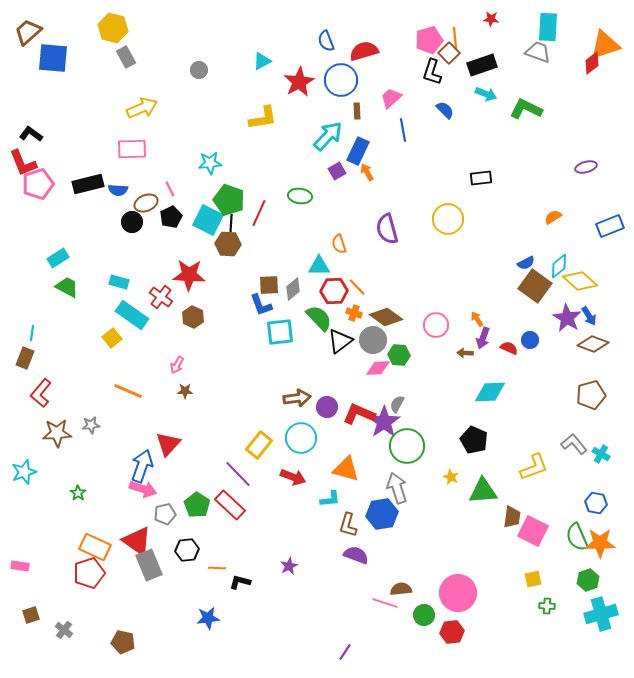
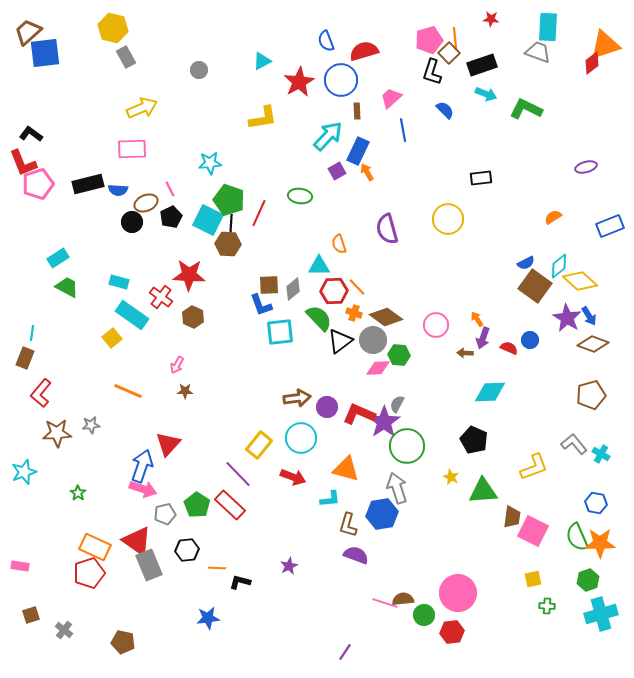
blue square at (53, 58): moved 8 px left, 5 px up; rotated 12 degrees counterclockwise
brown semicircle at (401, 589): moved 2 px right, 10 px down
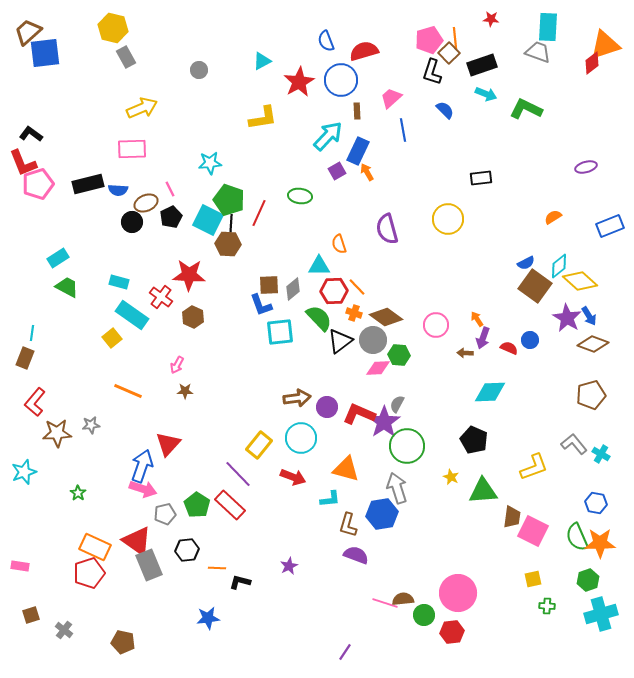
red L-shape at (41, 393): moved 6 px left, 9 px down
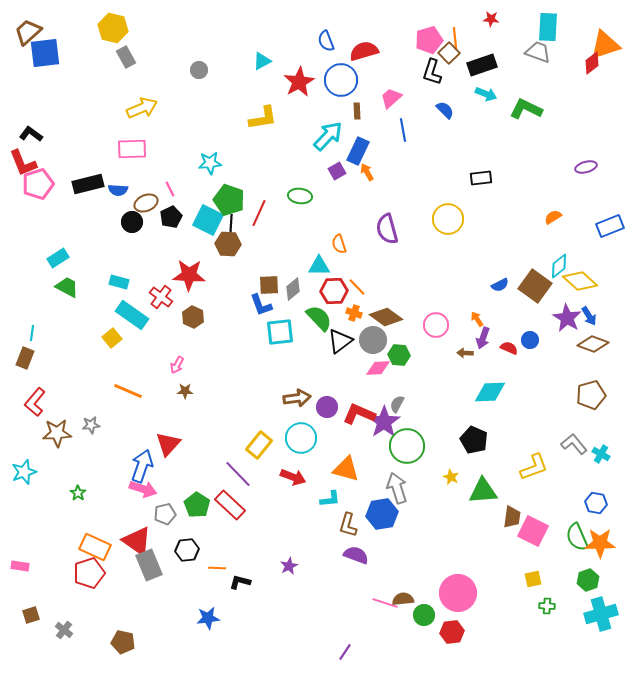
blue semicircle at (526, 263): moved 26 px left, 22 px down
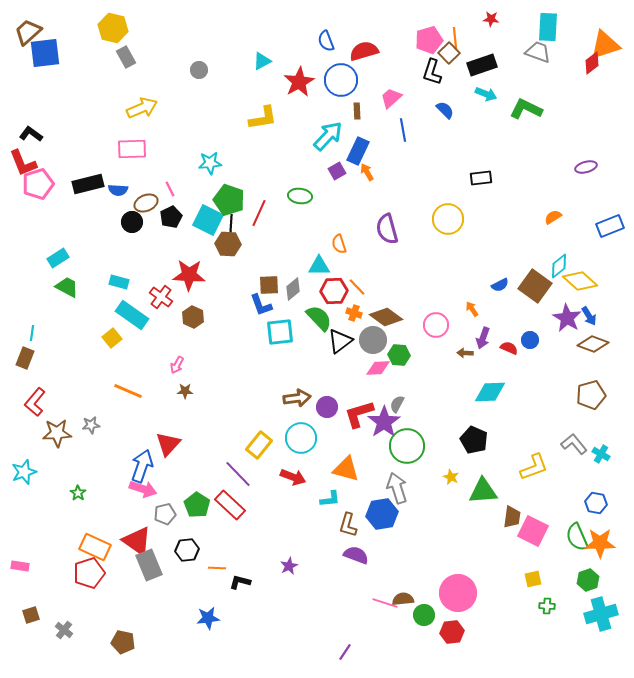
orange arrow at (477, 319): moved 5 px left, 10 px up
red L-shape at (359, 414): rotated 40 degrees counterclockwise
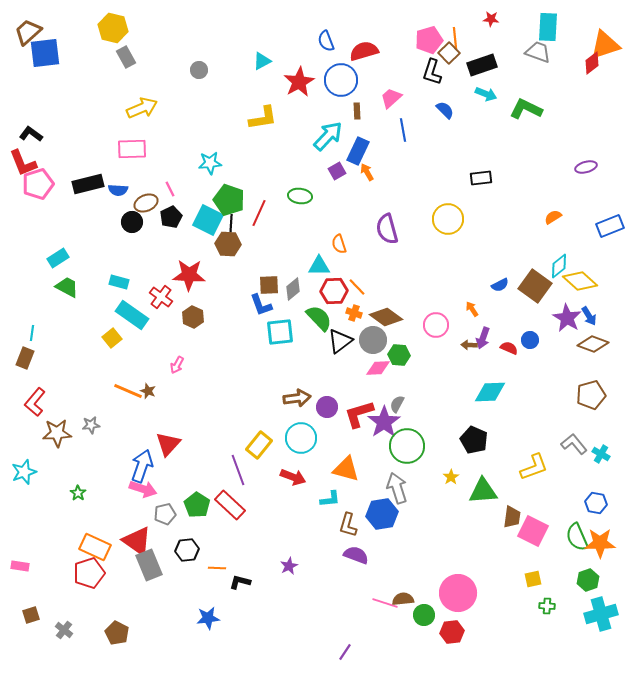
brown arrow at (465, 353): moved 4 px right, 8 px up
brown star at (185, 391): moved 37 px left; rotated 21 degrees clockwise
purple line at (238, 474): moved 4 px up; rotated 24 degrees clockwise
yellow star at (451, 477): rotated 14 degrees clockwise
brown pentagon at (123, 642): moved 6 px left, 9 px up; rotated 15 degrees clockwise
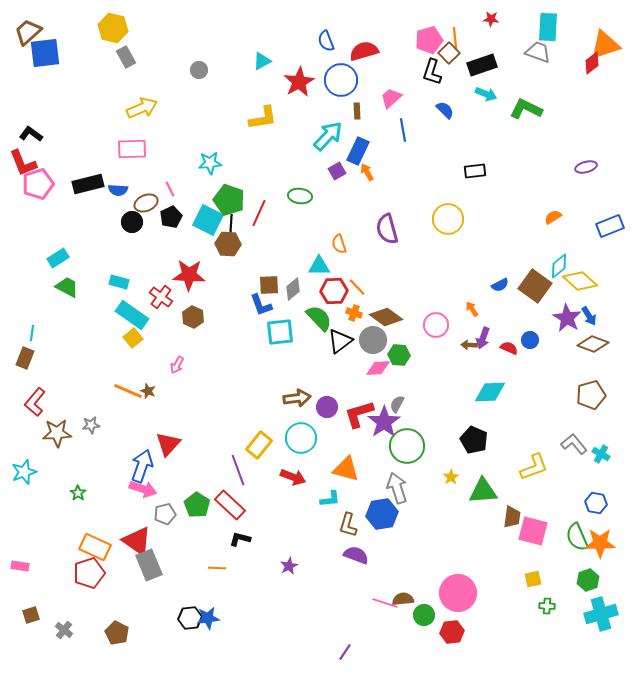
black rectangle at (481, 178): moved 6 px left, 7 px up
yellow square at (112, 338): moved 21 px right
pink square at (533, 531): rotated 12 degrees counterclockwise
black hexagon at (187, 550): moved 3 px right, 68 px down
black L-shape at (240, 582): moved 43 px up
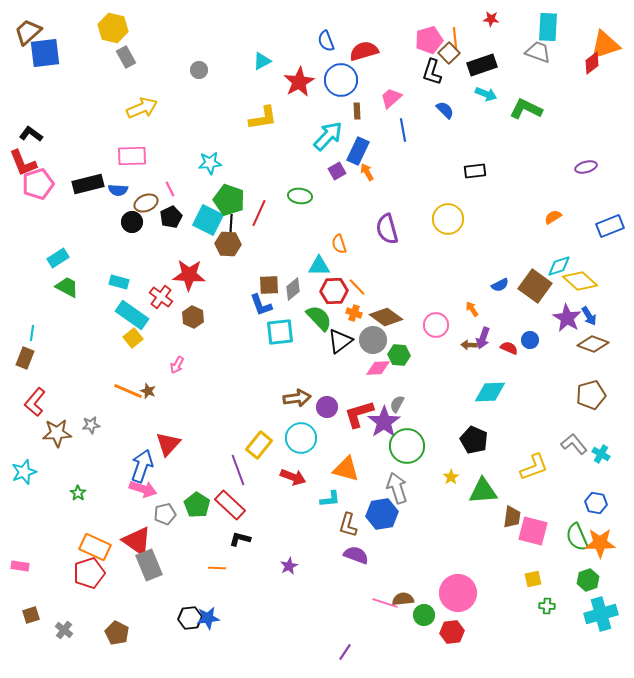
pink rectangle at (132, 149): moved 7 px down
cyan diamond at (559, 266): rotated 20 degrees clockwise
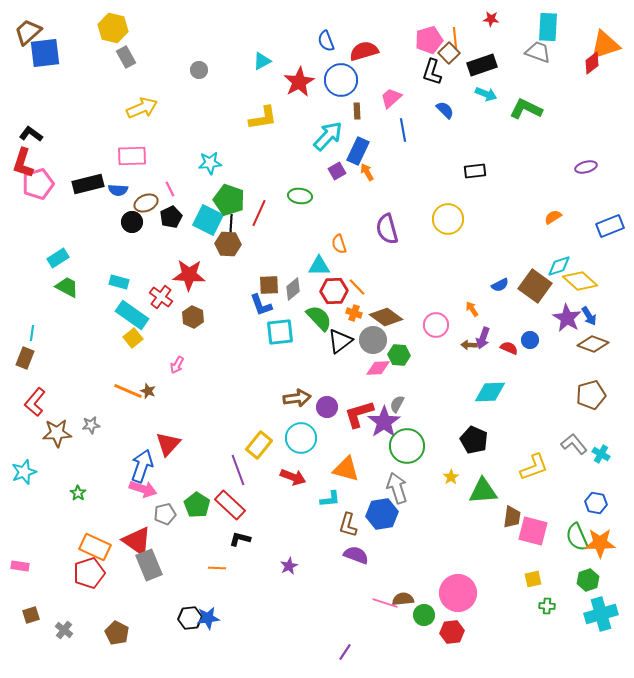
red L-shape at (23, 163): rotated 40 degrees clockwise
